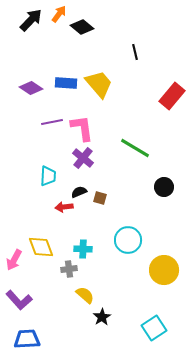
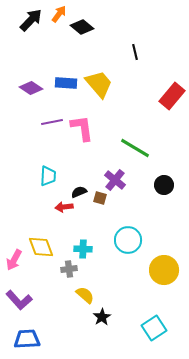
purple cross: moved 32 px right, 22 px down
black circle: moved 2 px up
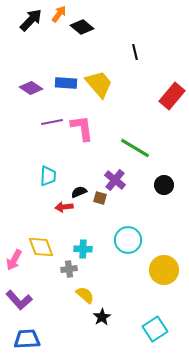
cyan square: moved 1 px right, 1 px down
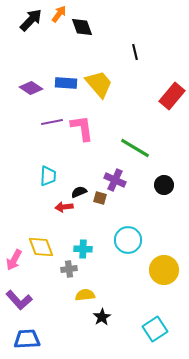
black diamond: rotated 30 degrees clockwise
purple cross: rotated 15 degrees counterclockwise
yellow semicircle: rotated 48 degrees counterclockwise
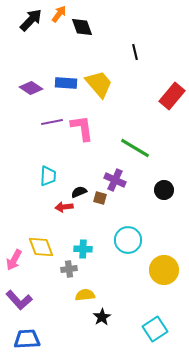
black circle: moved 5 px down
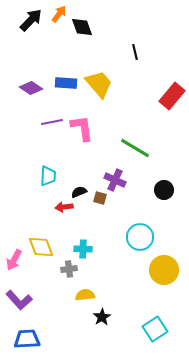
cyan circle: moved 12 px right, 3 px up
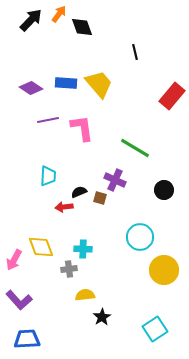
purple line: moved 4 px left, 2 px up
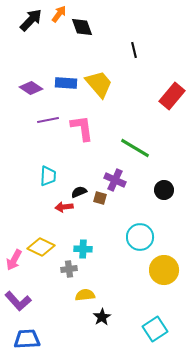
black line: moved 1 px left, 2 px up
yellow diamond: rotated 44 degrees counterclockwise
purple L-shape: moved 1 px left, 1 px down
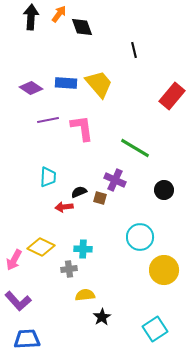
black arrow: moved 3 px up; rotated 40 degrees counterclockwise
cyan trapezoid: moved 1 px down
